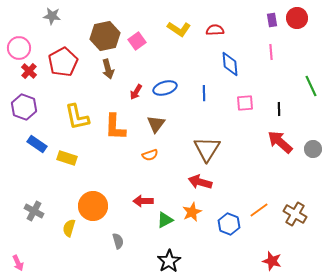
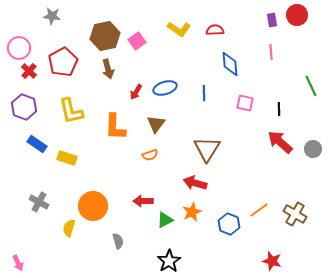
red circle at (297, 18): moved 3 px up
pink square at (245, 103): rotated 18 degrees clockwise
yellow L-shape at (77, 117): moved 6 px left, 6 px up
red arrow at (200, 182): moved 5 px left, 1 px down
gray cross at (34, 211): moved 5 px right, 9 px up
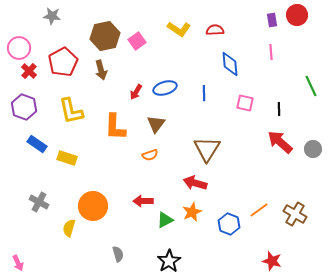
brown arrow at (108, 69): moved 7 px left, 1 px down
gray semicircle at (118, 241): moved 13 px down
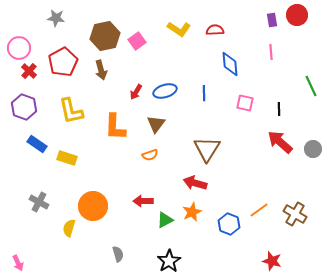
gray star at (52, 16): moved 4 px right, 2 px down
blue ellipse at (165, 88): moved 3 px down
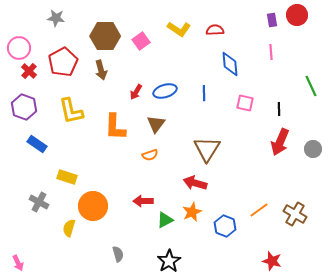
brown hexagon at (105, 36): rotated 12 degrees clockwise
pink square at (137, 41): moved 4 px right
red arrow at (280, 142): rotated 108 degrees counterclockwise
yellow rectangle at (67, 158): moved 19 px down
blue hexagon at (229, 224): moved 4 px left, 2 px down
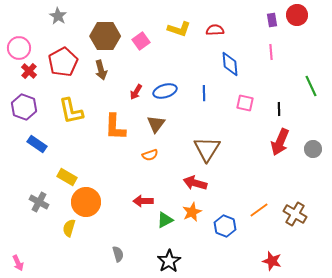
gray star at (56, 18): moved 2 px right, 2 px up; rotated 24 degrees clockwise
yellow L-shape at (179, 29): rotated 15 degrees counterclockwise
yellow rectangle at (67, 177): rotated 12 degrees clockwise
orange circle at (93, 206): moved 7 px left, 4 px up
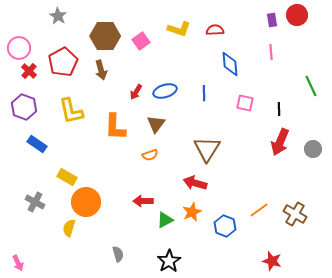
gray cross at (39, 202): moved 4 px left
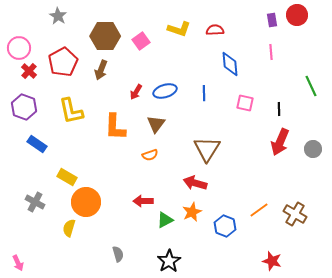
brown arrow at (101, 70): rotated 36 degrees clockwise
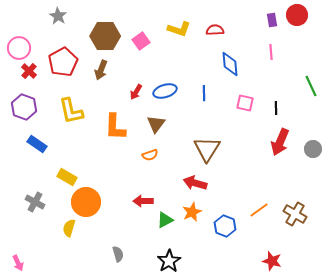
black line at (279, 109): moved 3 px left, 1 px up
